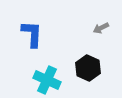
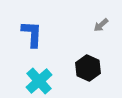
gray arrow: moved 3 px up; rotated 14 degrees counterclockwise
cyan cross: moved 8 px left, 1 px down; rotated 24 degrees clockwise
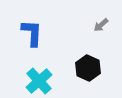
blue L-shape: moved 1 px up
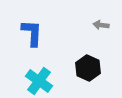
gray arrow: rotated 49 degrees clockwise
cyan cross: rotated 12 degrees counterclockwise
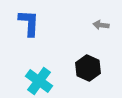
blue L-shape: moved 3 px left, 10 px up
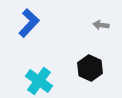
blue L-shape: rotated 40 degrees clockwise
black hexagon: moved 2 px right
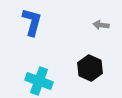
blue L-shape: moved 3 px right, 1 px up; rotated 28 degrees counterclockwise
cyan cross: rotated 16 degrees counterclockwise
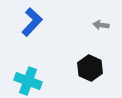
blue L-shape: rotated 28 degrees clockwise
cyan cross: moved 11 px left
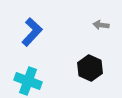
blue L-shape: moved 10 px down
